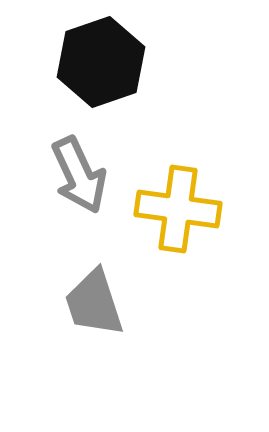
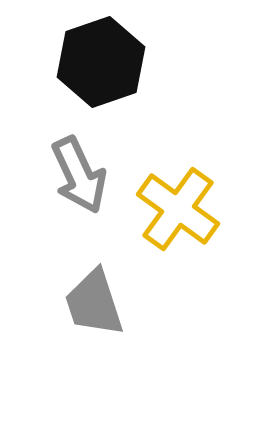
yellow cross: rotated 28 degrees clockwise
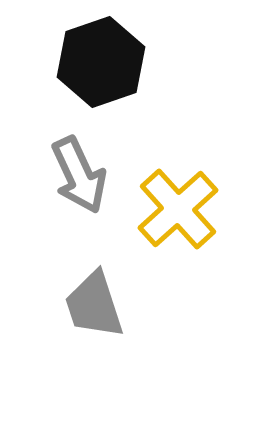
yellow cross: rotated 12 degrees clockwise
gray trapezoid: moved 2 px down
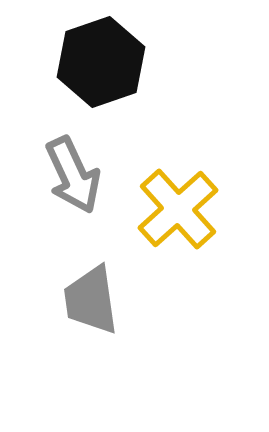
gray arrow: moved 6 px left
gray trapezoid: moved 3 px left, 5 px up; rotated 10 degrees clockwise
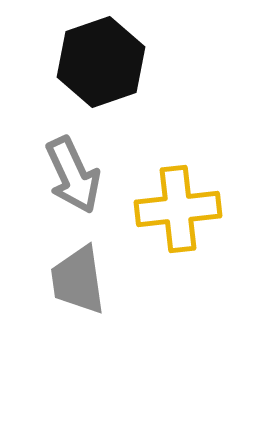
yellow cross: rotated 36 degrees clockwise
gray trapezoid: moved 13 px left, 20 px up
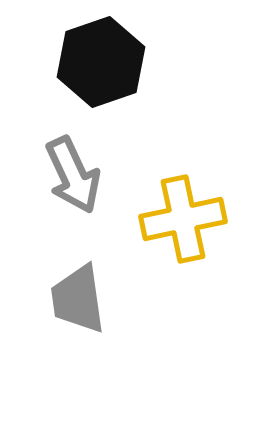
yellow cross: moved 5 px right, 10 px down; rotated 6 degrees counterclockwise
gray trapezoid: moved 19 px down
